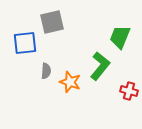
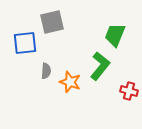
green trapezoid: moved 5 px left, 2 px up
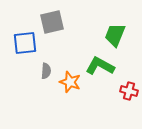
green L-shape: rotated 100 degrees counterclockwise
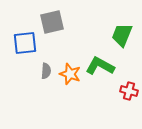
green trapezoid: moved 7 px right
orange star: moved 8 px up
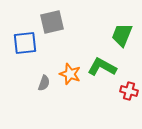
green L-shape: moved 2 px right, 1 px down
gray semicircle: moved 2 px left, 12 px down; rotated 14 degrees clockwise
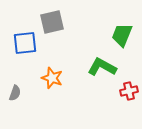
orange star: moved 18 px left, 4 px down
gray semicircle: moved 29 px left, 10 px down
red cross: rotated 30 degrees counterclockwise
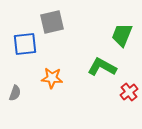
blue square: moved 1 px down
orange star: rotated 15 degrees counterclockwise
red cross: moved 1 px down; rotated 24 degrees counterclockwise
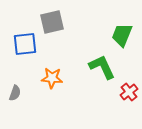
green L-shape: rotated 36 degrees clockwise
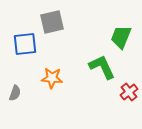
green trapezoid: moved 1 px left, 2 px down
